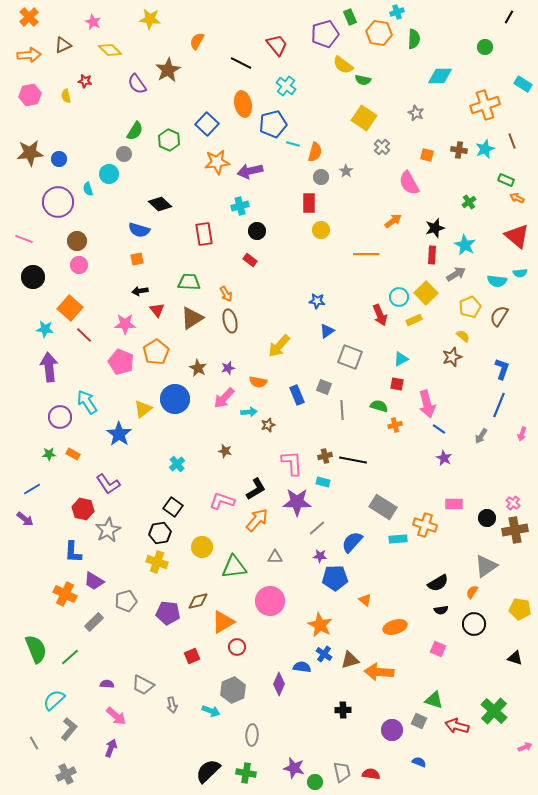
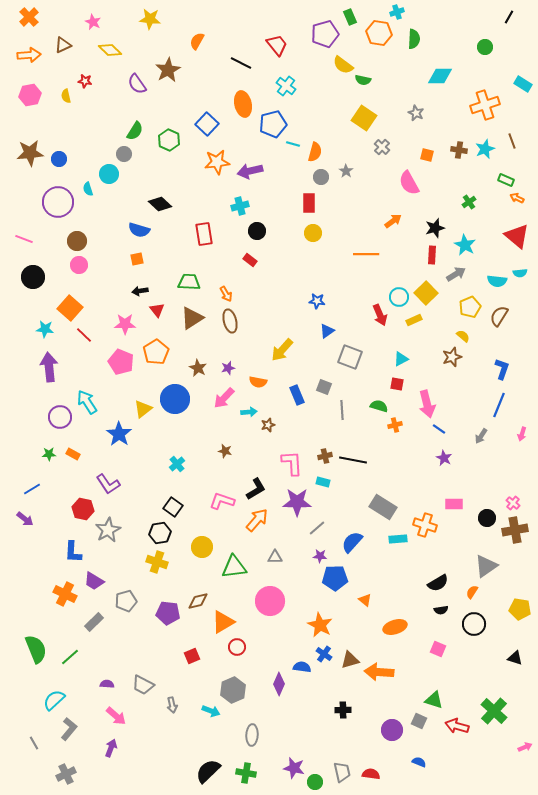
yellow circle at (321, 230): moved 8 px left, 3 px down
yellow arrow at (279, 346): moved 3 px right, 4 px down
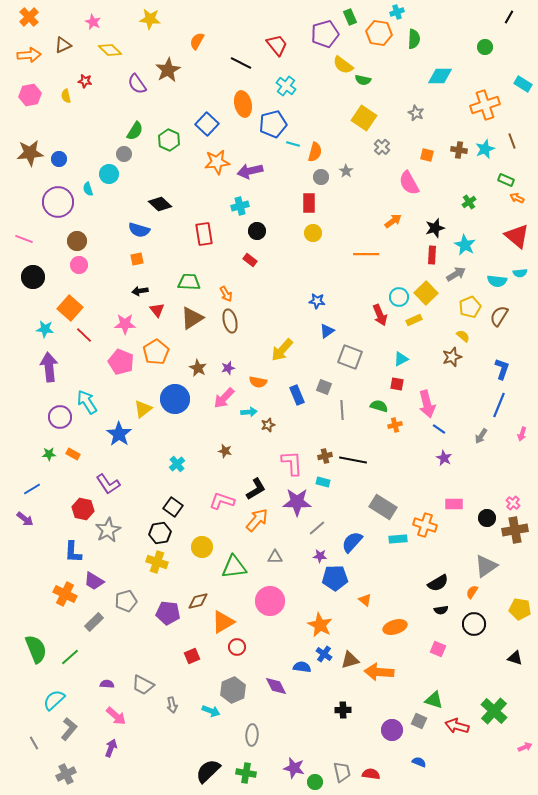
purple diamond at (279, 684): moved 3 px left, 2 px down; rotated 50 degrees counterclockwise
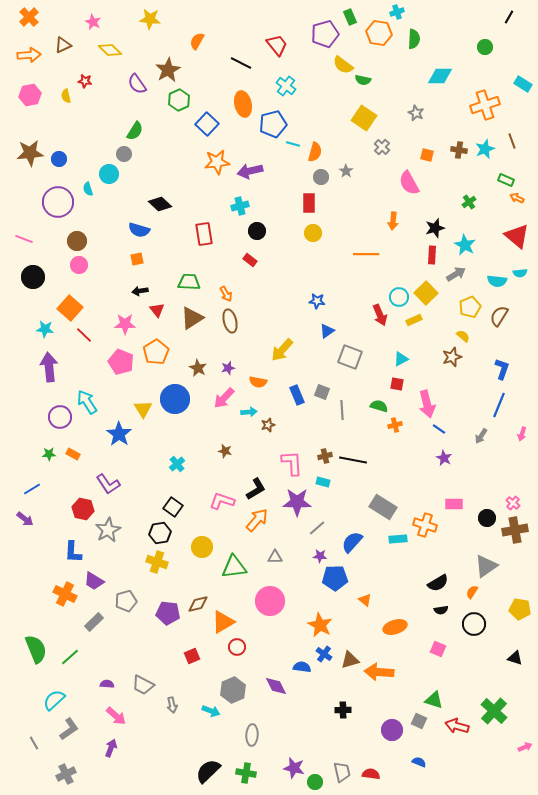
green hexagon at (169, 140): moved 10 px right, 40 px up; rotated 10 degrees clockwise
orange arrow at (393, 221): rotated 132 degrees clockwise
gray square at (324, 387): moved 2 px left, 5 px down
yellow triangle at (143, 409): rotated 24 degrees counterclockwise
brown diamond at (198, 601): moved 3 px down
gray L-shape at (69, 729): rotated 15 degrees clockwise
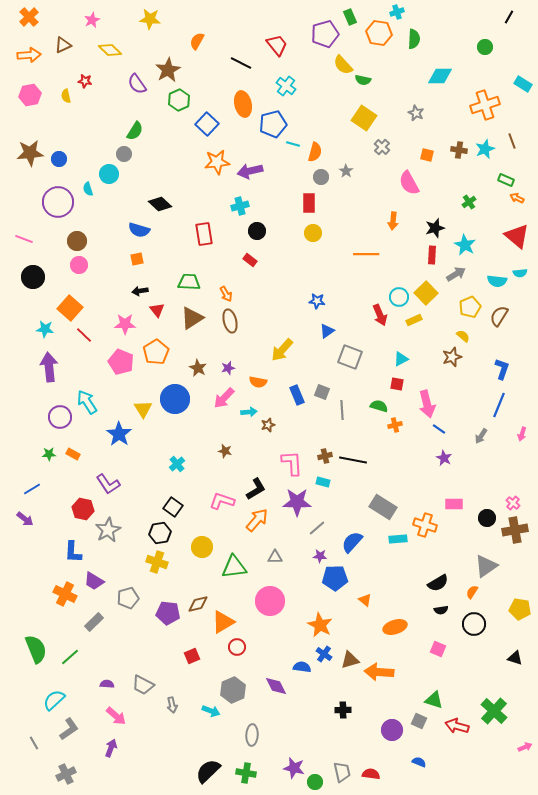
pink star at (93, 22): moved 1 px left, 2 px up; rotated 21 degrees clockwise
yellow semicircle at (343, 65): rotated 10 degrees clockwise
gray pentagon at (126, 601): moved 2 px right, 3 px up
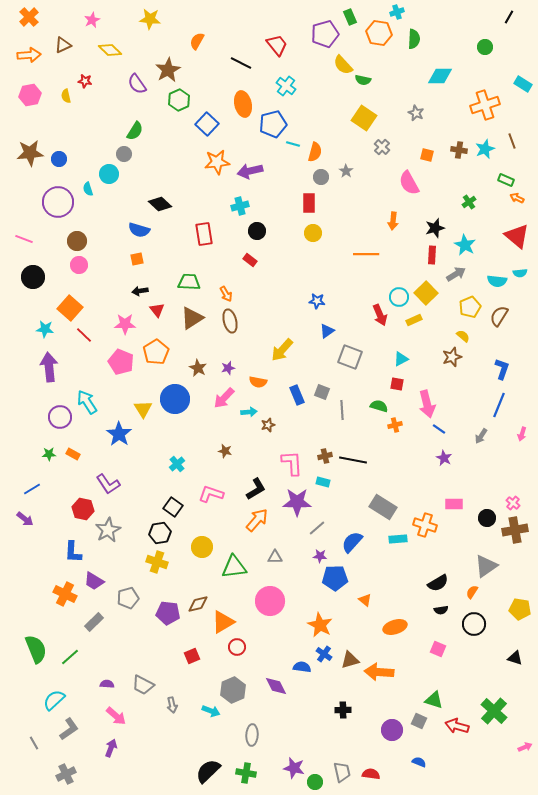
pink L-shape at (222, 501): moved 11 px left, 7 px up
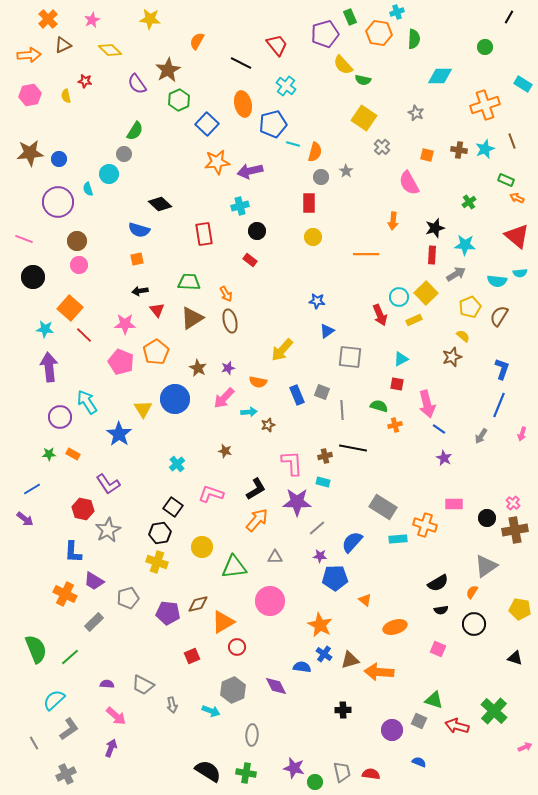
orange cross at (29, 17): moved 19 px right, 2 px down
yellow circle at (313, 233): moved 4 px down
cyan star at (465, 245): rotated 25 degrees counterclockwise
gray square at (350, 357): rotated 15 degrees counterclockwise
black line at (353, 460): moved 12 px up
black semicircle at (208, 771): rotated 76 degrees clockwise
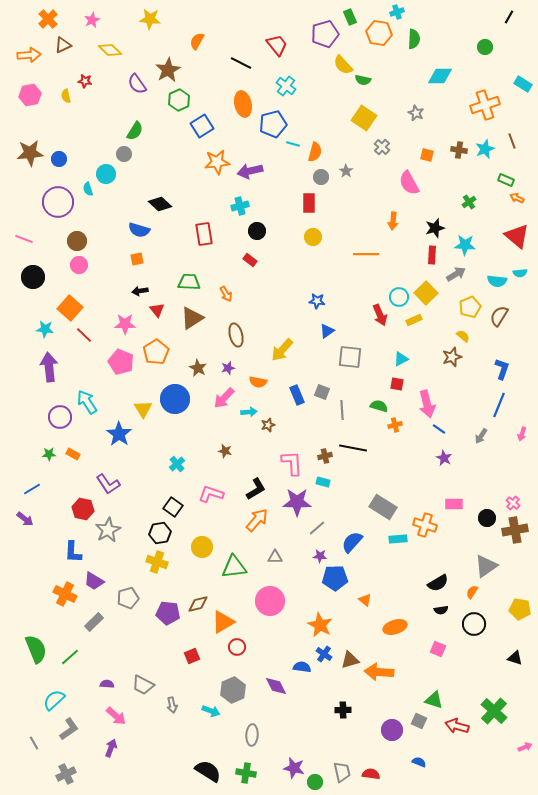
blue square at (207, 124): moved 5 px left, 2 px down; rotated 15 degrees clockwise
cyan circle at (109, 174): moved 3 px left
brown ellipse at (230, 321): moved 6 px right, 14 px down
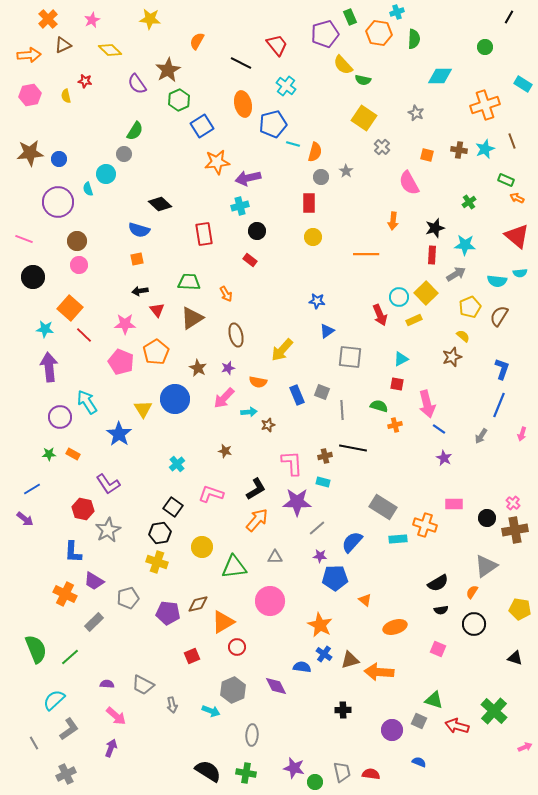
purple arrow at (250, 171): moved 2 px left, 7 px down
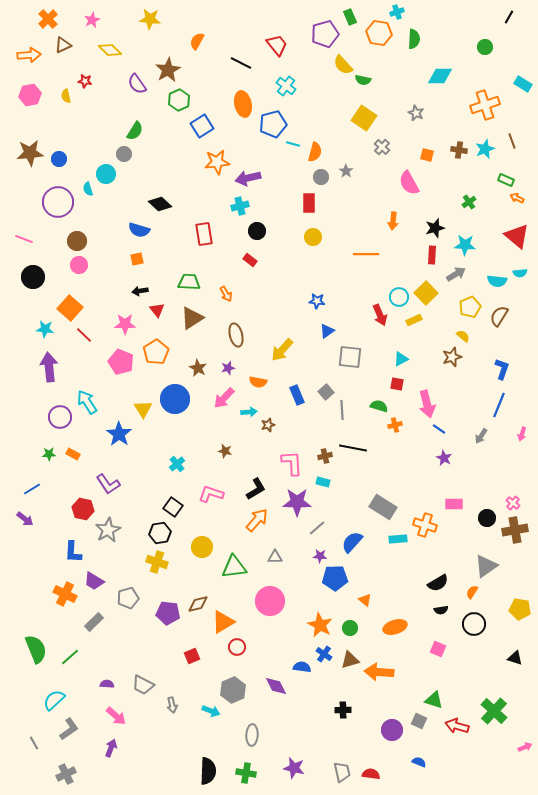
gray square at (322, 392): moved 4 px right; rotated 28 degrees clockwise
black semicircle at (208, 771): rotated 60 degrees clockwise
green circle at (315, 782): moved 35 px right, 154 px up
